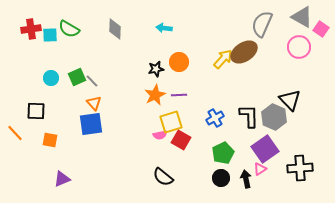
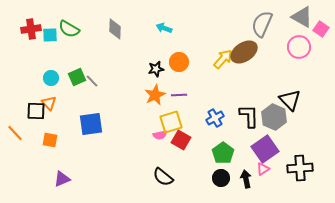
cyan arrow: rotated 14 degrees clockwise
orange triangle: moved 45 px left
green pentagon: rotated 10 degrees counterclockwise
pink triangle: moved 3 px right
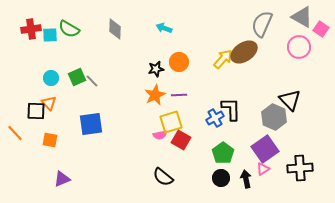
black L-shape: moved 18 px left, 7 px up
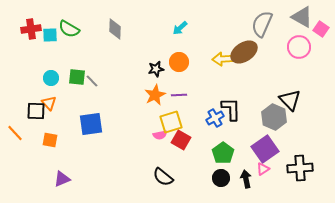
cyan arrow: moved 16 px right; rotated 63 degrees counterclockwise
yellow arrow: rotated 135 degrees counterclockwise
green square: rotated 30 degrees clockwise
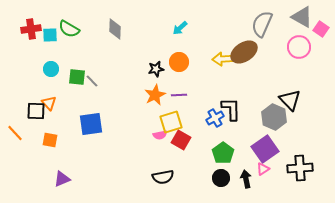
cyan circle: moved 9 px up
black semicircle: rotated 50 degrees counterclockwise
